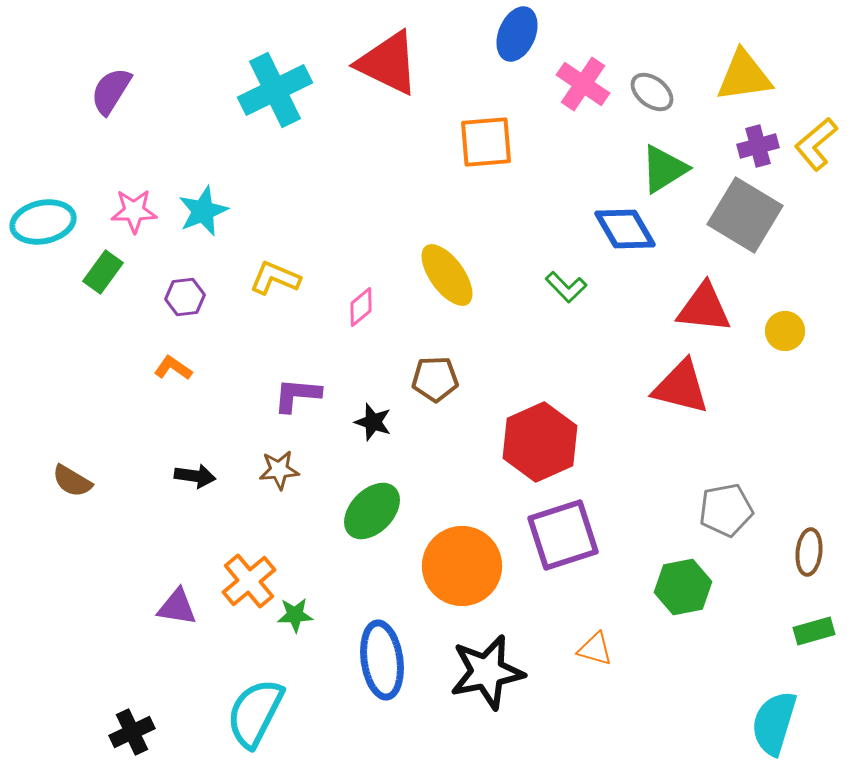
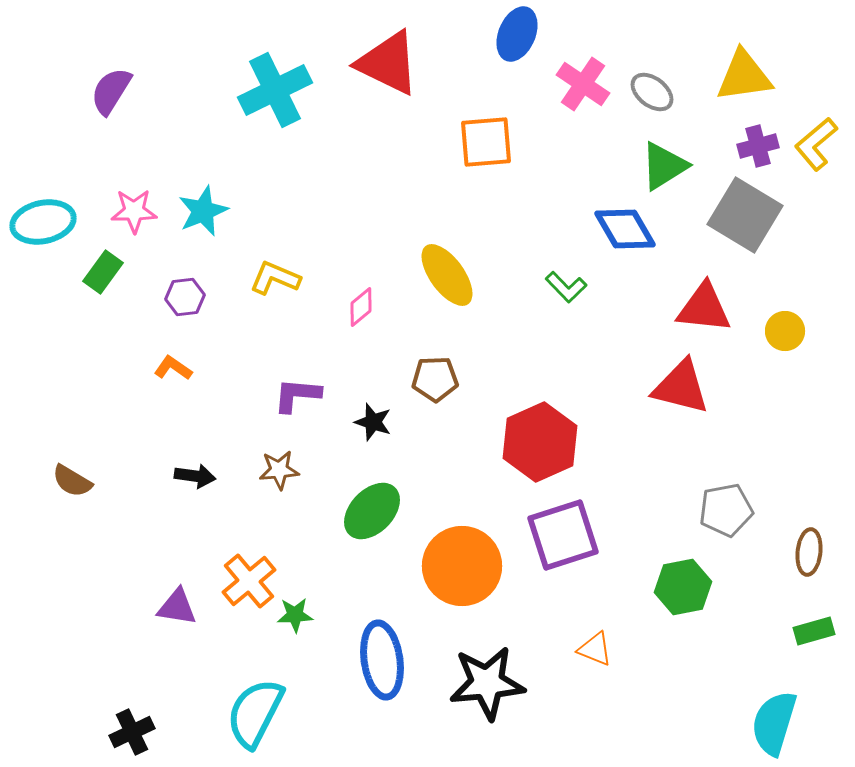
green triangle at (664, 169): moved 3 px up
orange triangle at (595, 649): rotated 6 degrees clockwise
black star at (487, 672): moved 11 px down; rotated 6 degrees clockwise
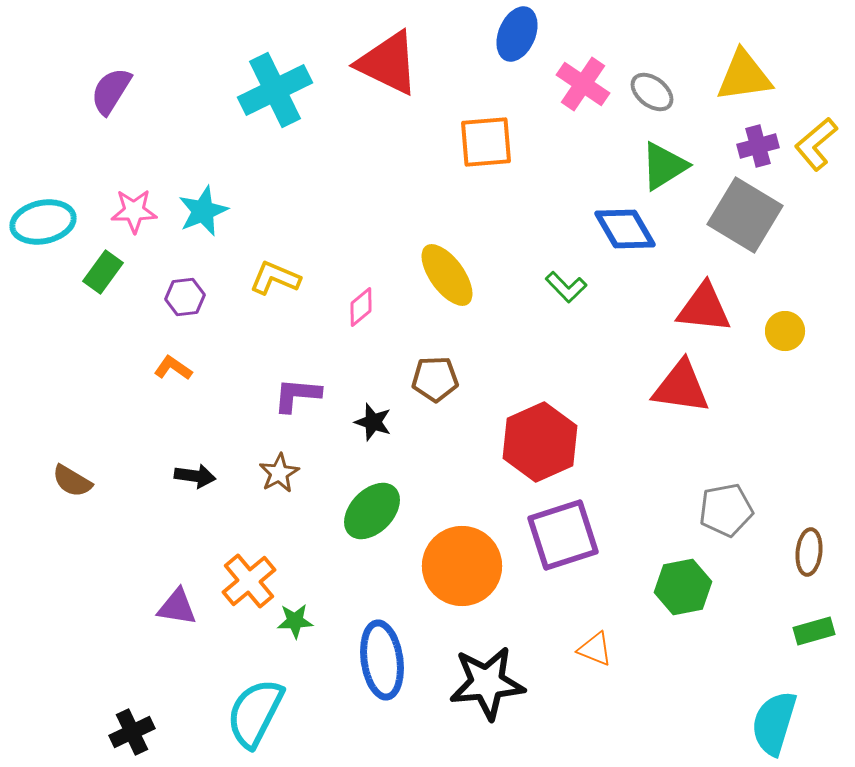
red triangle at (681, 387): rotated 6 degrees counterclockwise
brown star at (279, 470): moved 3 px down; rotated 24 degrees counterclockwise
green star at (295, 615): moved 6 px down
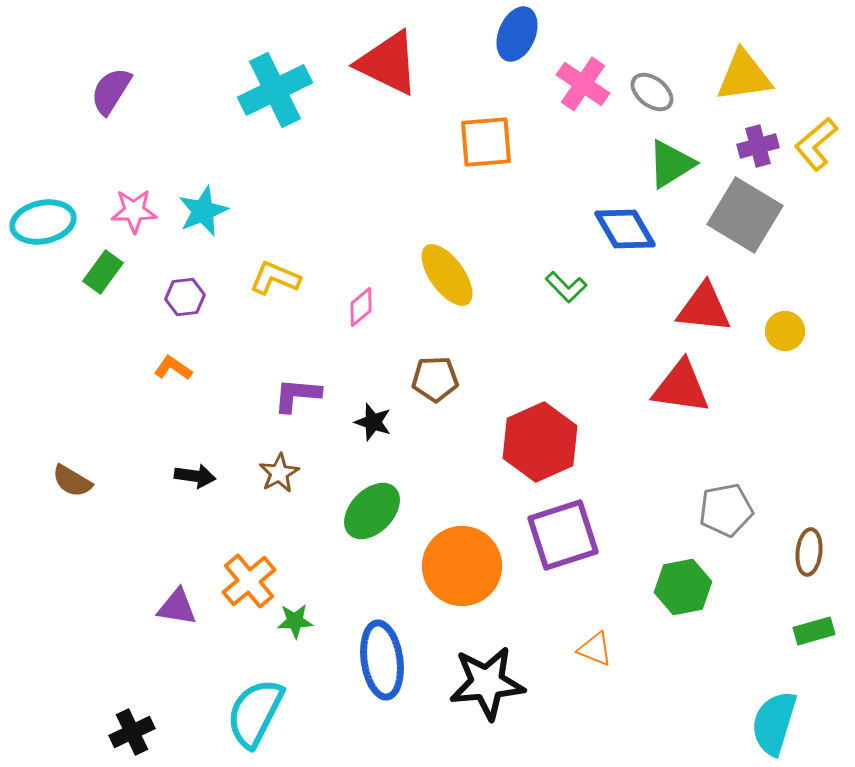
green triangle at (664, 166): moved 7 px right, 2 px up
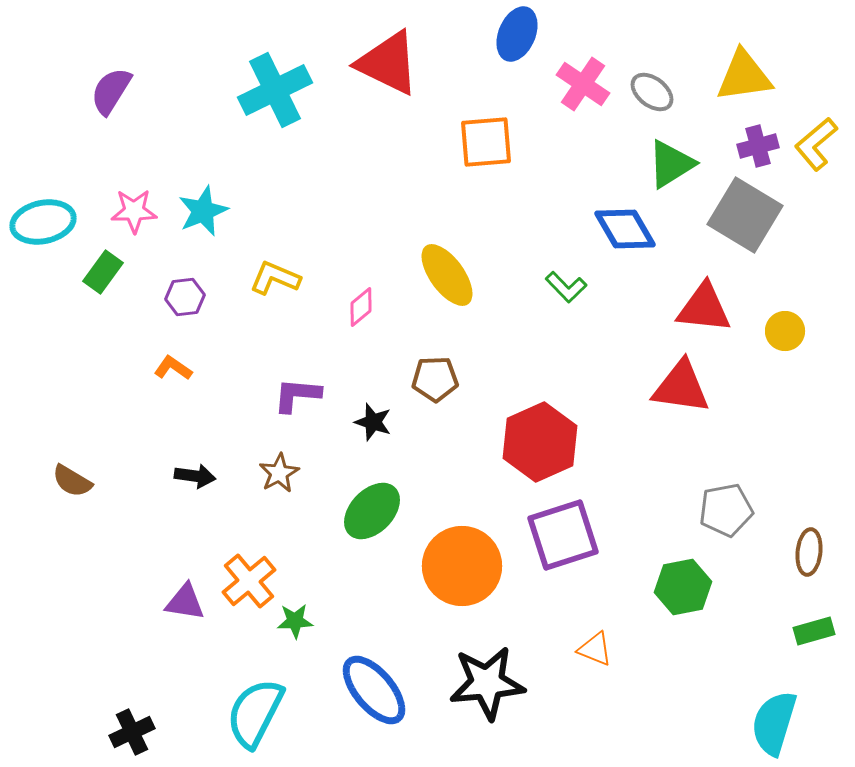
purple triangle at (177, 607): moved 8 px right, 5 px up
blue ellipse at (382, 660): moved 8 px left, 30 px down; rotated 32 degrees counterclockwise
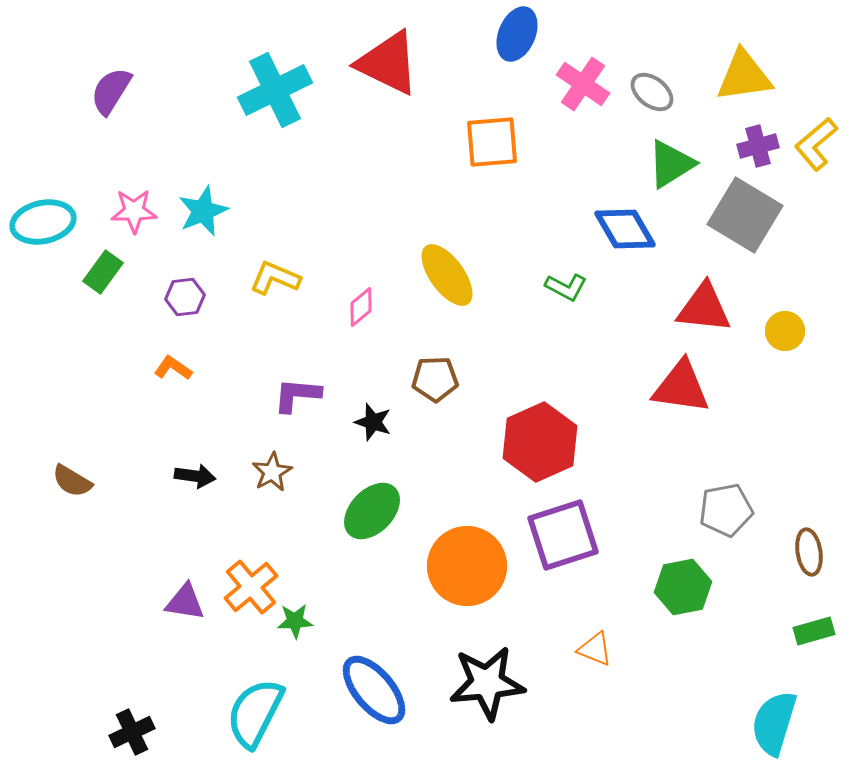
orange square at (486, 142): moved 6 px right
green L-shape at (566, 287): rotated 18 degrees counterclockwise
brown star at (279, 473): moved 7 px left, 1 px up
brown ellipse at (809, 552): rotated 15 degrees counterclockwise
orange circle at (462, 566): moved 5 px right
orange cross at (249, 581): moved 2 px right, 6 px down
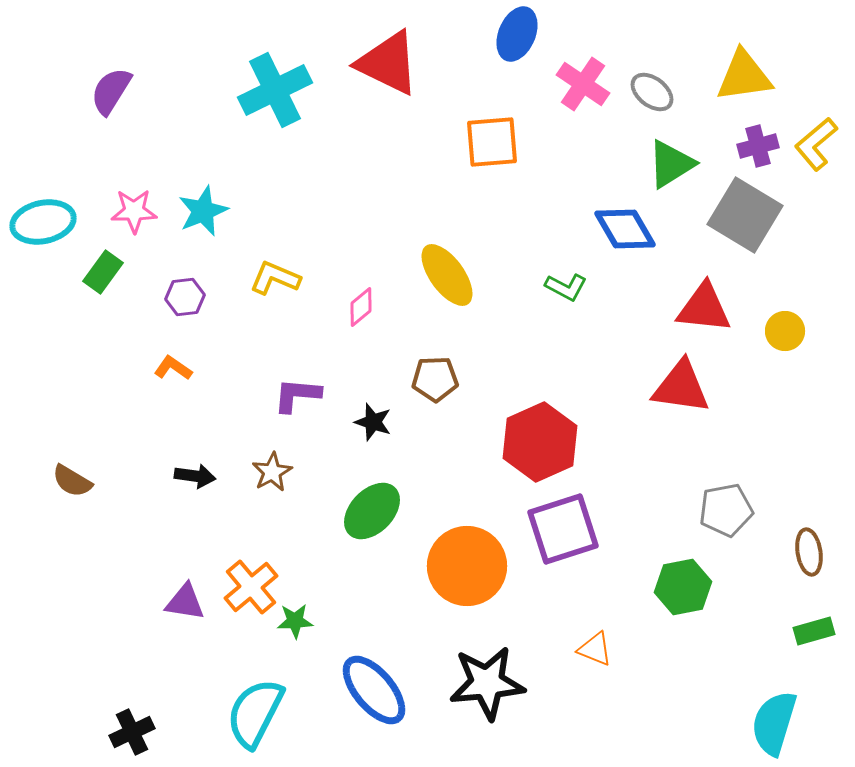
purple square at (563, 535): moved 6 px up
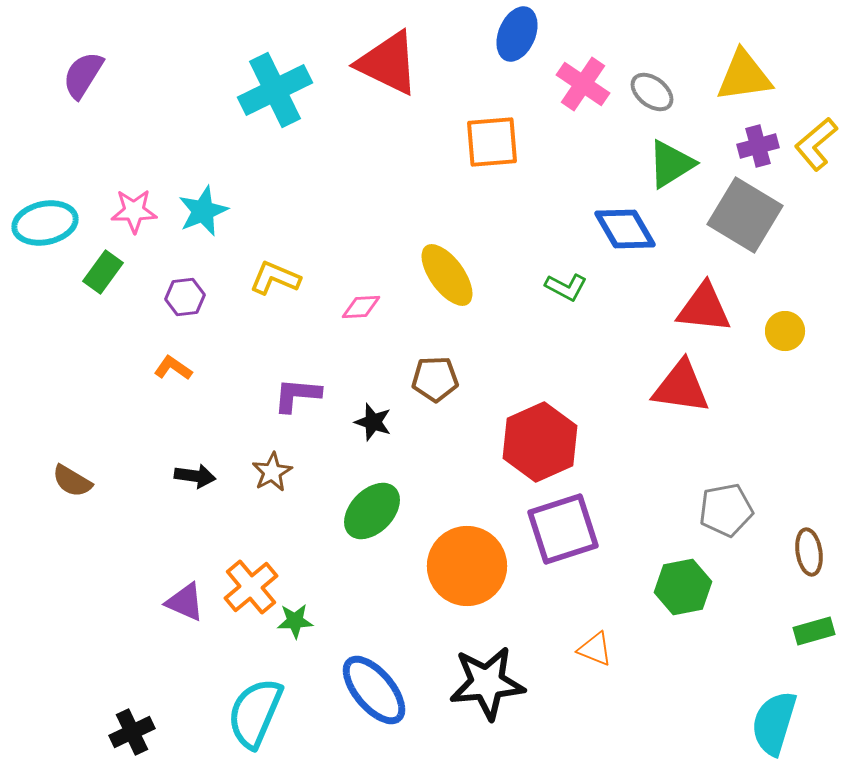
purple semicircle at (111, 91): moved 28 px left, 16 px up
cyan ellipse at (43, 222): moved 2 px right, 1 px down
pink diamond at (361, 307): rotated 36 degrees clockwise
purple triangle at (185, 602): rotated 15 degrees clockwise
cyan semicircle at (255, 713): rotated 4 degrees counterclockwise
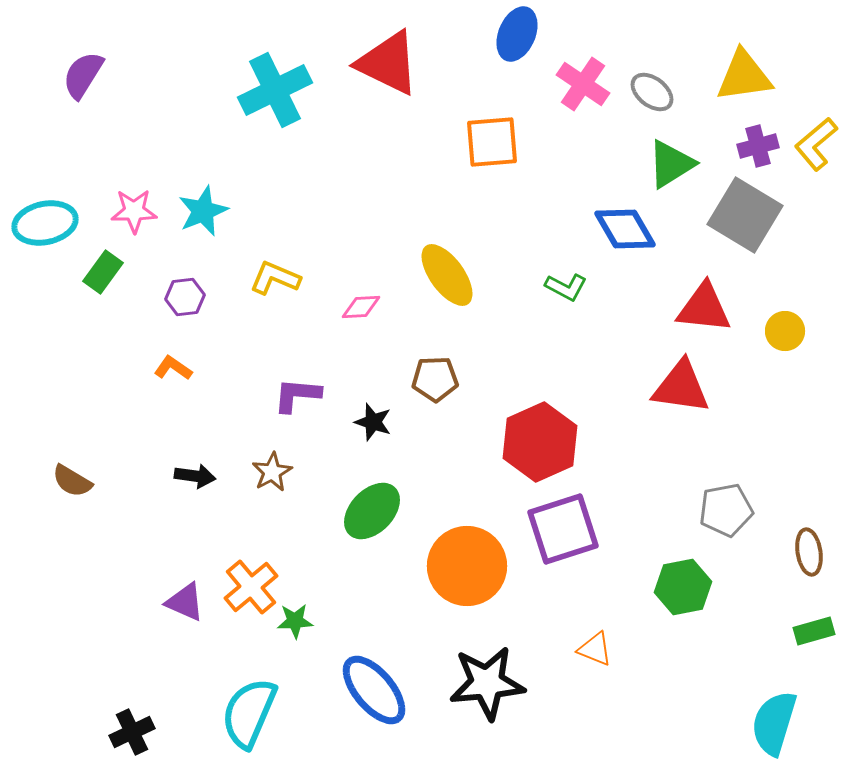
cyan semicircle at (255, 713): moved 6 px left
